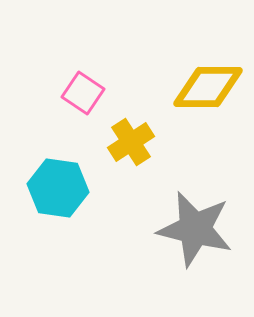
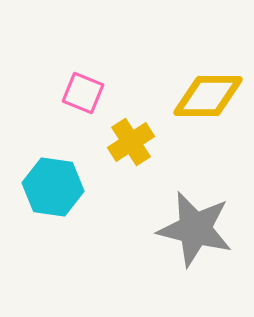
yellow diamond: moved 9 px down
pink square: rotated 12 degrees counterclockwise
cyan hexagon: moved 5 px left, 1 px up
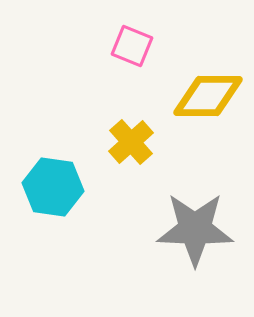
pink square: moved 49 px right, 47 px up
yellow cross: rotated 9 degrees counterclockwise
gray star: rotated 12 degrees counterclockwise
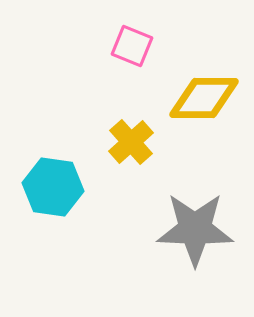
yellow diamond: moved 4 px left, 2 px down
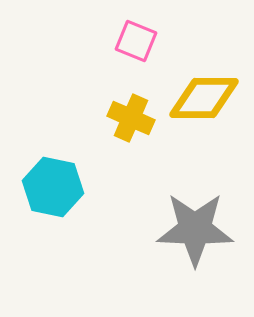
pink square: moved 4 px right, 5 px up
yellow cross: moved 24 px up; rotated 24 degrees counterclockwise
cyan hexagon: rotated 4 degrees clockwise
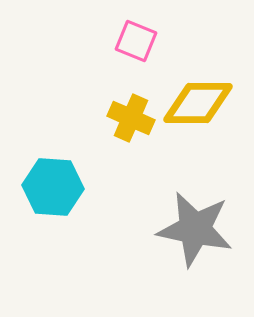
yellow diamond: moved 6 px left, 5 px down
cyan hexagon: rotated 8 degrees counterclockwise
gray star: rotated 10 degrees clockwise
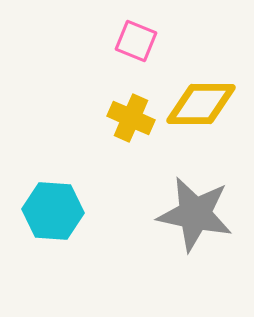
yellow diamond: moved 3 px right, 1 px down
cyan hexagon: moved 24 px down
gray star: moved 15 px up
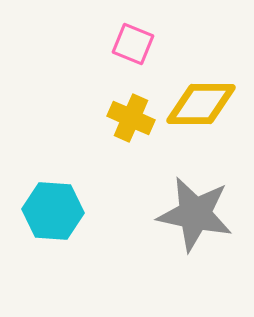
pink square: moved 3 px left, 3 px down
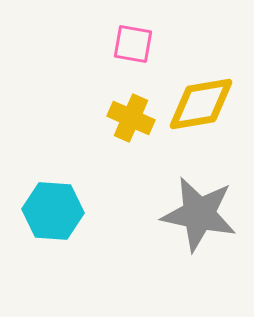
pink square: rotated 12 degrees counterclockwise
yellow diamond: rotated 10 degrees counterclockwise
gray star: moved 4 px right
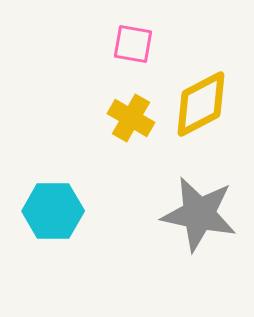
yellow diamond: rotated 18 degrees counterclockwise
yellow cross: rotated 6 degrees clockwise
cyan hexagon: rotated 4 degrees counterclockwise
